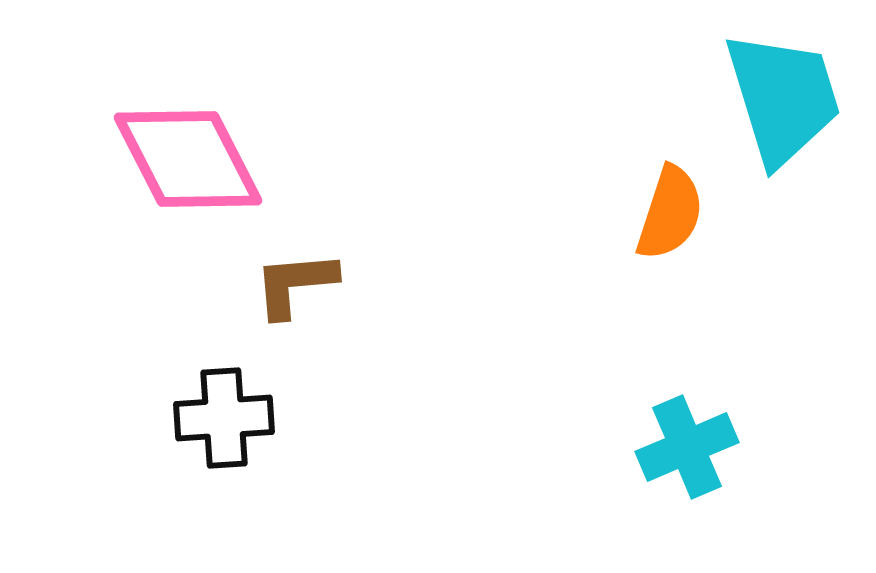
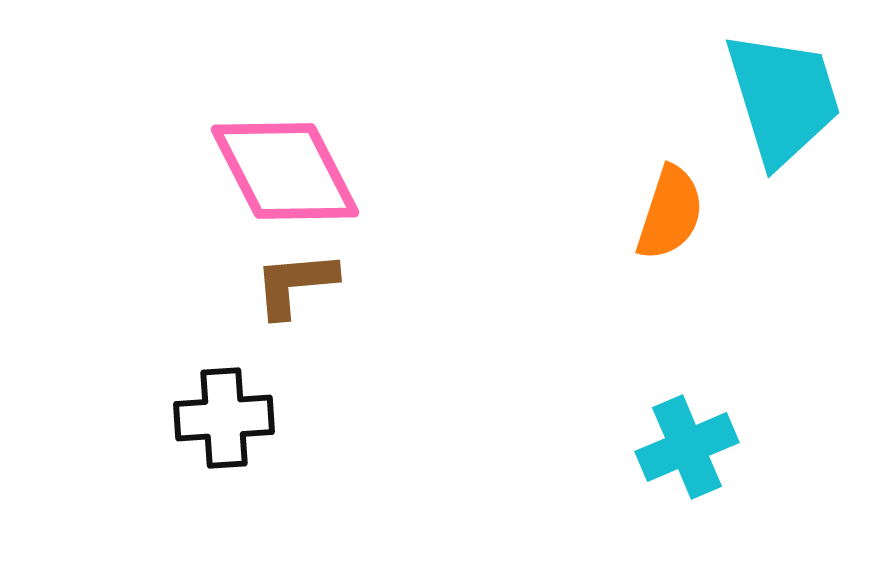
pink diamond: moved 97 px right, 12 px down
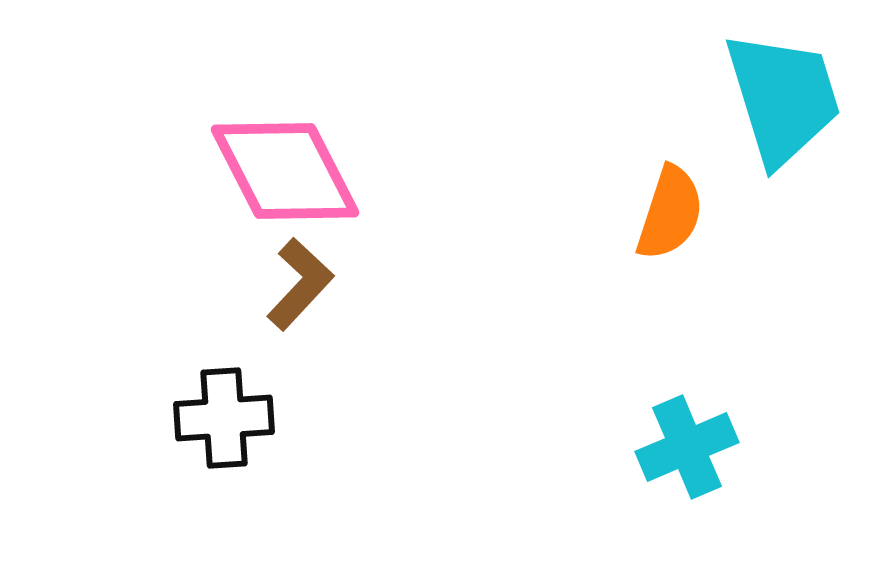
brown L-shape: moved 5 px right; rotated 138 degrees clockwise
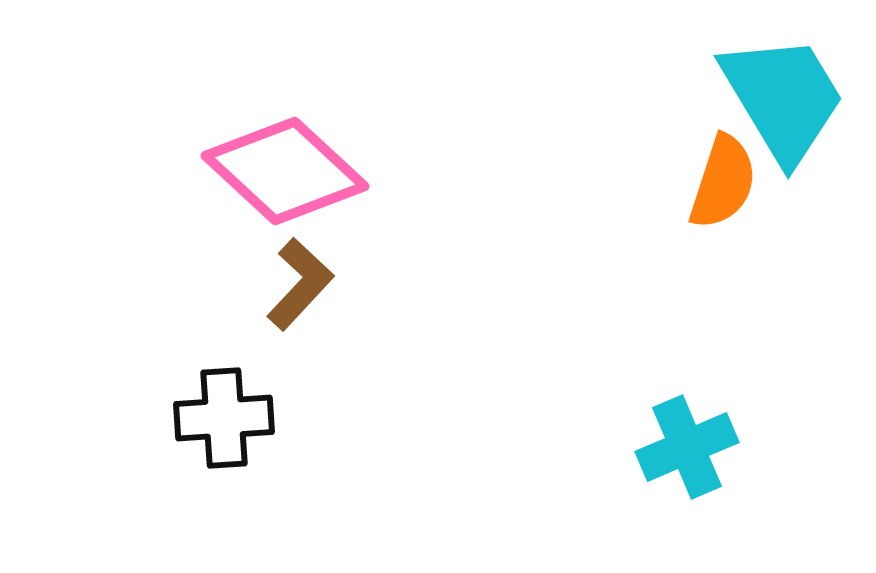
cyan trapezoid: rotated 14 degrees counterclockwise
pink diamond: rotated 20 degrees counterclockwise
orange semicircle: moved 53 px right, 31 px up
